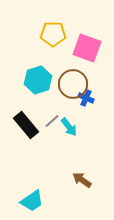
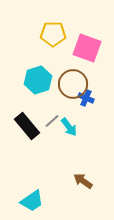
black rectangle: moved 1 px right, 1 px down
brown arrow: moved 1 px right, 1 px down
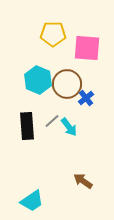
pink square: rotated 16 degrees counterclockwise
cyan hexagon: rotated 20 degrees counterclockwise
brown circle: moved 6 px left
blue cross: rotated 28 degrees clockwise
black rectangle: rotated 36 degrees clockwise
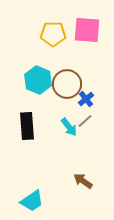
pink square: moved 18 px up
blue cross: moved 1 px down
gray line: moved 33 px right
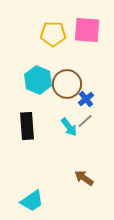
brown arrow: moved 1 px right, 3 px up
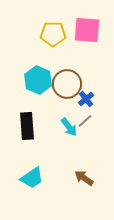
cyan trapezoid: moved 23 px up
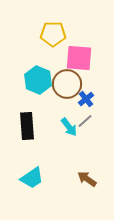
pink square: moved 8 px left, 28 px down
brown arrow: moved 3 px right, 1 px down
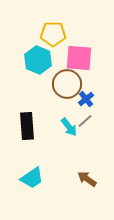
cyan hexagon: moved 20 px up
